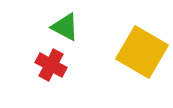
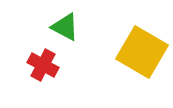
red cross: moved 8 px left
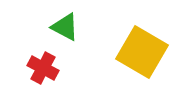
red cross: moved 3 px down
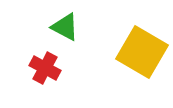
red cross: moved 2 px right
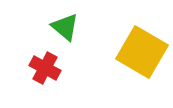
green triangle: rotated 12 degrees clockwise
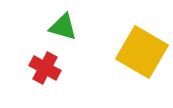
green triangle: moved 2 px left; rotated 24 degrees counterclockwise
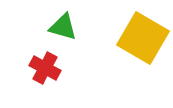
yellow square: moved 1 px right, 14 px up
